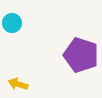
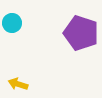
purple pentagon: moved 22 px up
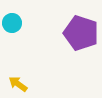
yellow arrow: rotated 18 degrees clockwise
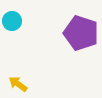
cyan circle: moved 2 px up
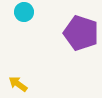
cyan circle: moved 12 px right, 9 px up
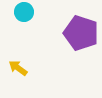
yellow arrow: moved 16 px up
